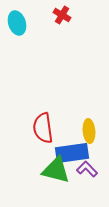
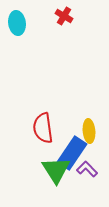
red cross: moved 2 px right, 1 px down
cyan ellipse: rotated 10 degrees clockwise
blue rectangle: rotated 48 degrees counterclockwise
green triangle: rotated 44 degrees clockwise
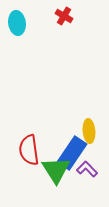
red semicircle: moved 14 px left, 22 px down
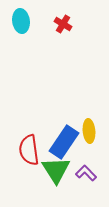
red cross: moved 1 px left, 8 px down
cyan ellipse: moved 4 px right, 2 px up
blue rectangle: moved 8 px left, 11 px up
purple L-shape: moved 1 px left, 4 px down
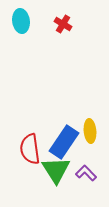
yellow ellipse: moved 1 px right
red semicircle: moved 1 px right, 1 px up
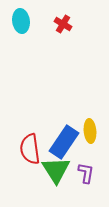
purple L-shape: rotated 55 degrees clockwise
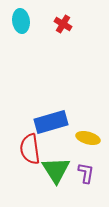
yellow ellipse: moved 2 px left, 7 px down; rotated 70 degrees counterclockwise
blue rectangle: moved 13 px left, 20 px up; rotated 40 degrees clockwise
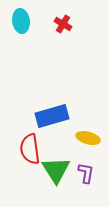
blue rectangle: moved 1 px right, 6 px up
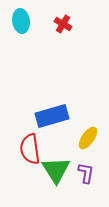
yellow ellipse: rotated 70 degrees counterclockwise
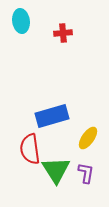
red cross: moved 9 px down; rotated 36 degrees counterclockwise
